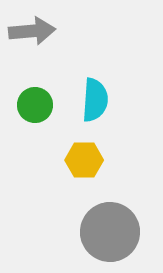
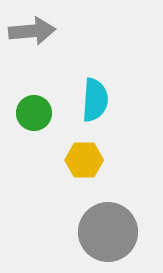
green circle: moved 1 px left, 8 px down
gray circle: moved 2 px left
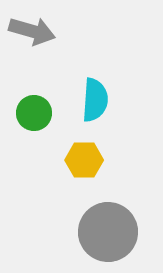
gray arrow: rotated 21 degrees clockwise
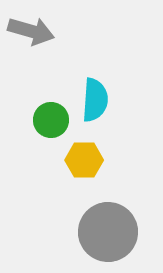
gray arrow: moved 1 px left
green circle: moved 17 px right, 7 px down
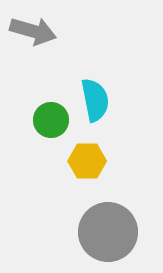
gray arrow: moved 2 px right
cyan semicircle: rotated 15 degrees counterclockwise
yellow hexagon: moved 3 px right, 1 px down
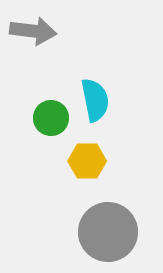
gray arrow: rotated 9 degrees counterclockwise
green circle: moved 2 px up
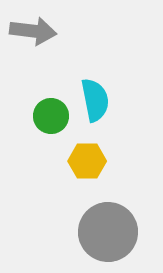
green circle: moved 2 px up
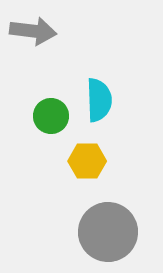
cyan semicircle: moved 4 px right; rotated 9 degrees clockwise
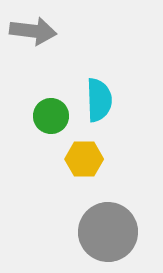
yellow hexagon: moved 3 px left, 2 px up
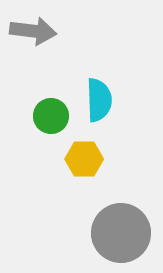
gray circle: moved 13 px right, 1 px down
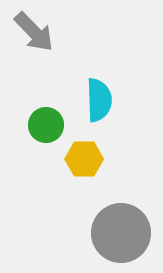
gray arrow: moved 1 px right, 1 px down; rotated 39 degrees clockwise
green circle: moved 5 px left, 9 px down
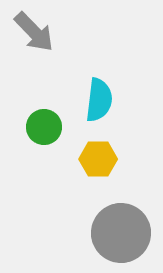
cyan semicircle: rotated 9 degrees clockwise
green circle: moved 2 px left, 2 px down
yellow hexagon: moved 14 px right
